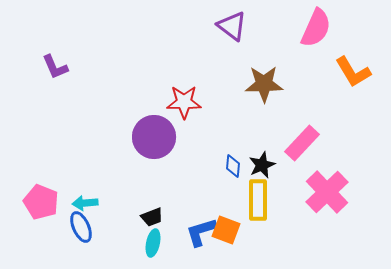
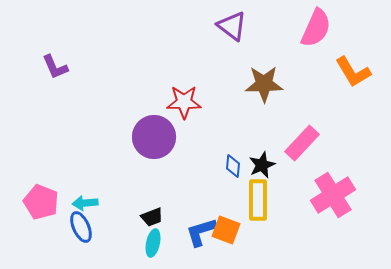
pink cross: moved 6 px right, 3 px down; rotated 12 degrees clockwise
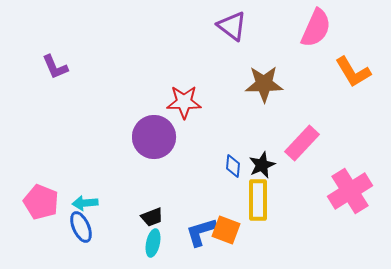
pink cross: moved 17 px right, 4 px up
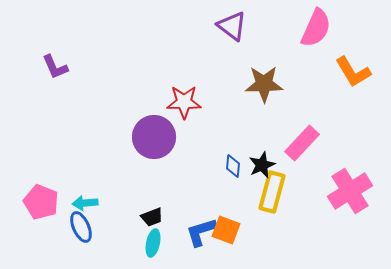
yellow rectangle: moved 14 px right, 8 px up; rotated 15 degrees clockwise
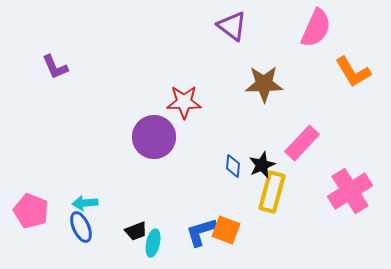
pink pentagon: moved 10 px left, 9 px down
black trapezoid: moved 16 px left, 14 px down
